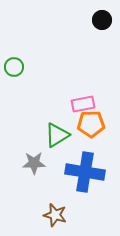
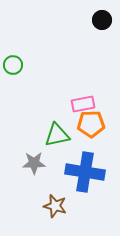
green circle: moved 1 px left, 2 px up
green triangle: rotated 20 degrees clockwise
brown star: moved 9 px up
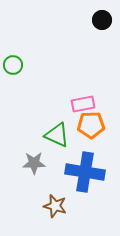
orange pentagon: moved 1 px down
green triangle: rotated 36 degrees clockwise
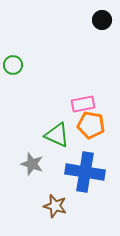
orange pentagon: rotated 12 degrees clockwise
gray star: moved 2 px left, 1 px down; rotated 20 degrees clockwise
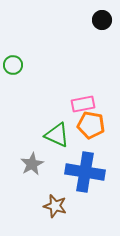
gray star: rotated 25 degrees clockwise
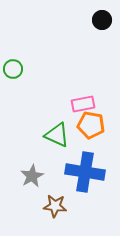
green circle: moved 4 px down
gray star: moved 12 px down
brown star: rotated 10 degrees counterclockwise
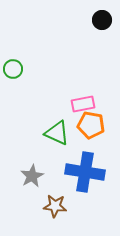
green triangle: moved 2 px up
